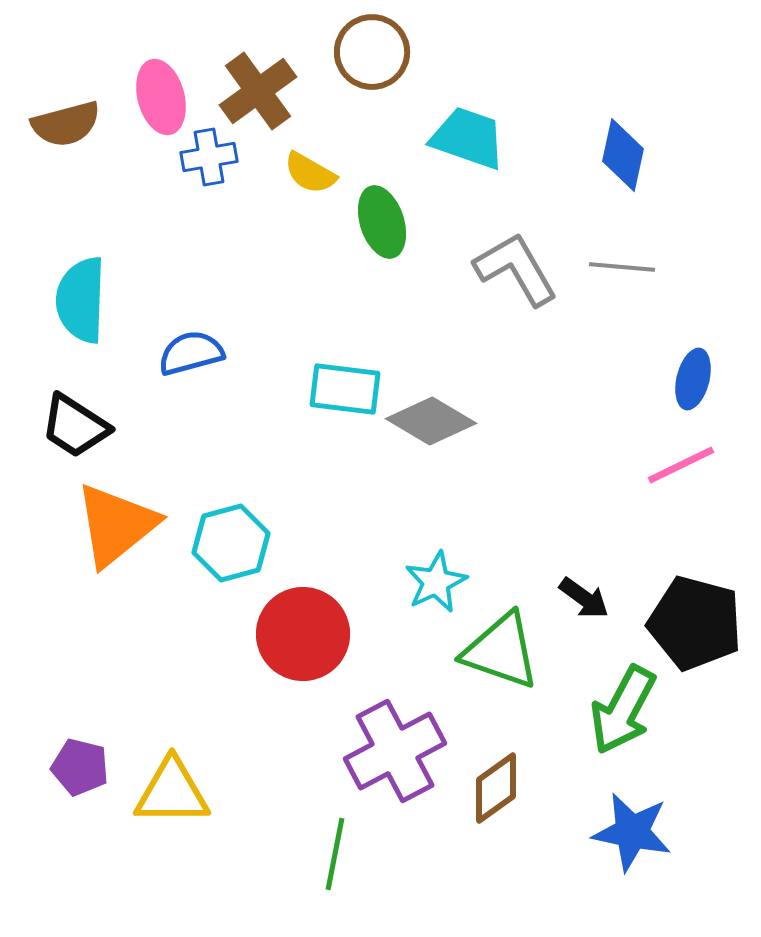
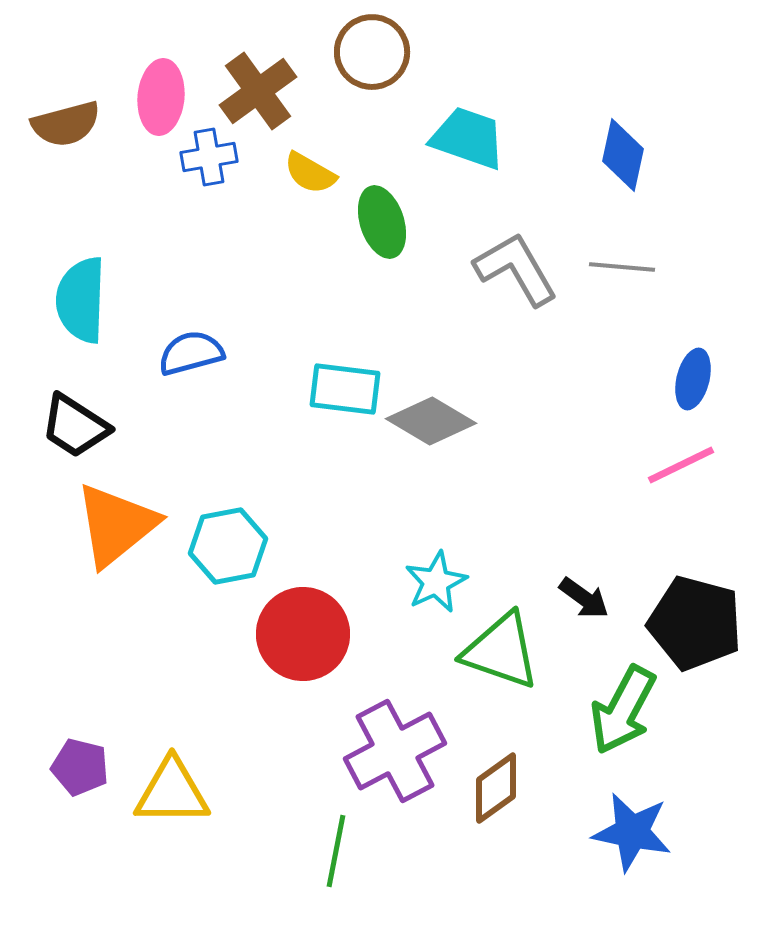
pink ellipse: rotated 20 degrees clockwise
cyan hexagon: moved 3 px left, 3 px down; rotated 4 degrees clockwise
green line: moved 1 px right, 3 px up
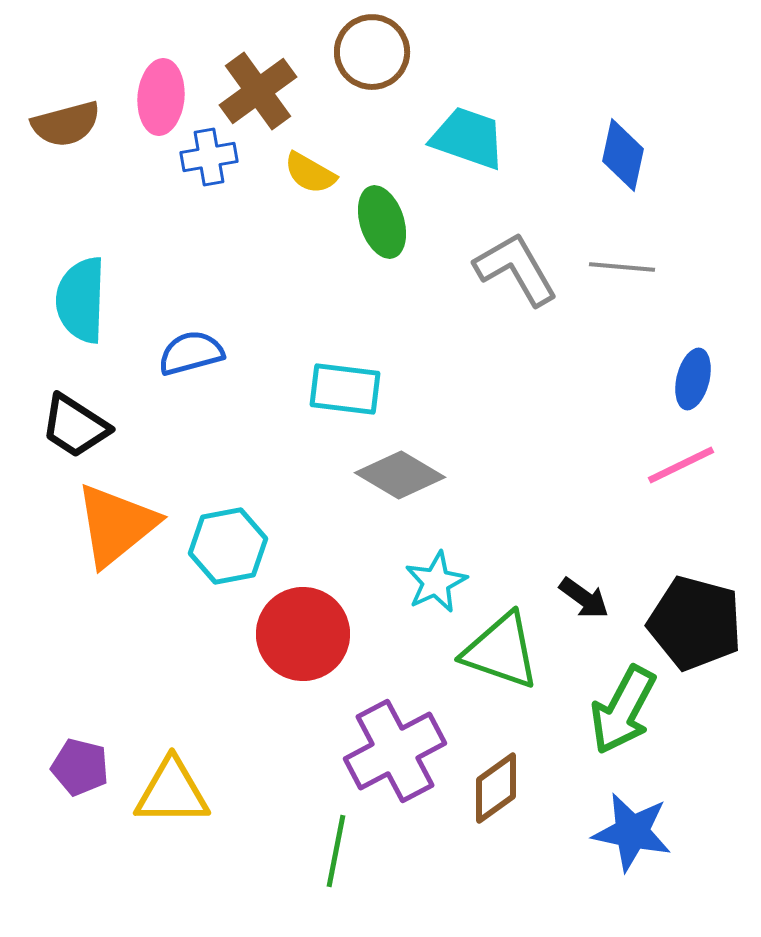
gray diamond: moved 31 px left, 54 px down
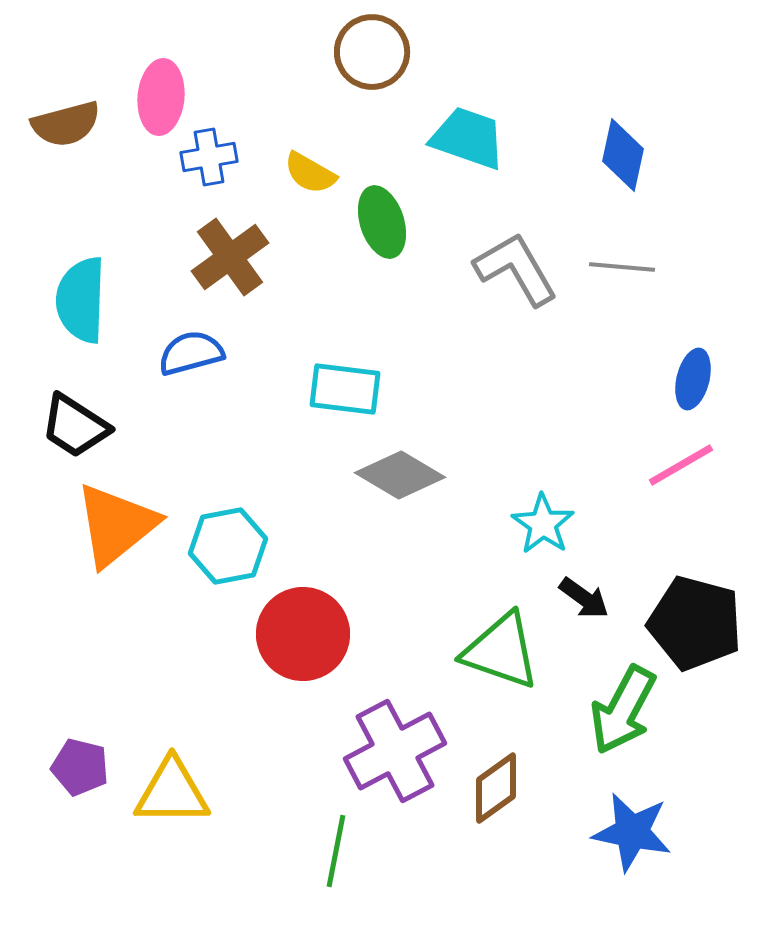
brown cross: moved 28 px left, 166 px down
pink line: rotated 4 degrees counterclockwise
cyan star: moved 107 px right, 58 px up; rotated 12 degrees counterclockwise
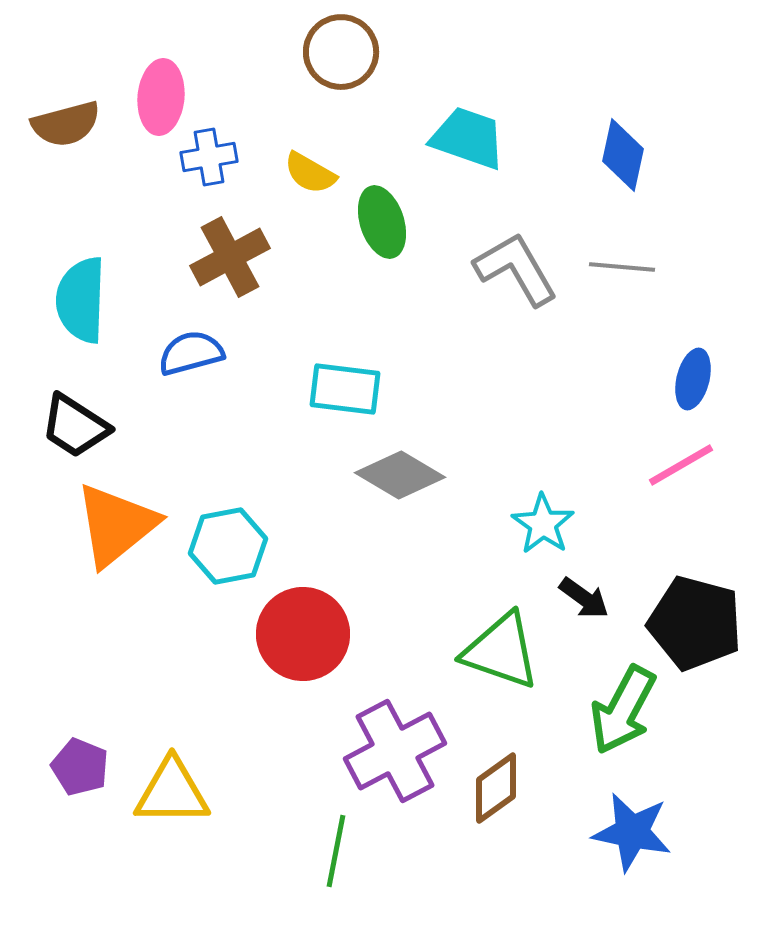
brown circle: moved 31 px left
brown cross: rotated 8 degrees clockwise
purple pentagon: rotated 8 degrees clockwise
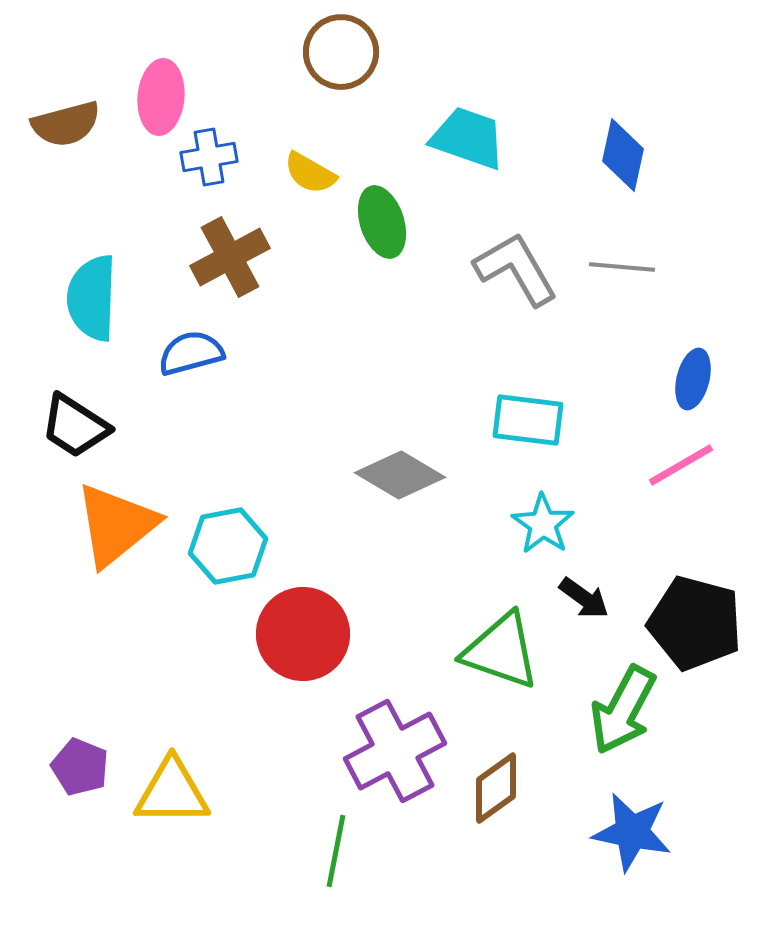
cyan semicircle: moved 11 px right, 2 px up
cyan rectangle: moved 183 px right, 31 px down
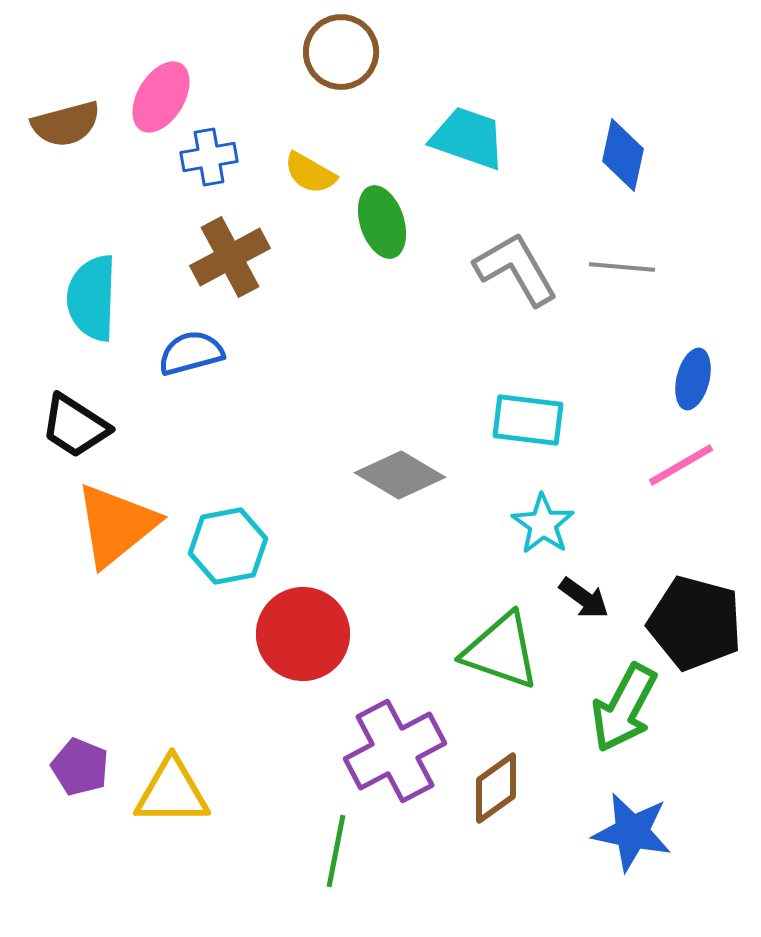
pink ellipse: rotated 26 degrees clockwise
green arrow: moved 1 px right, 2 px up
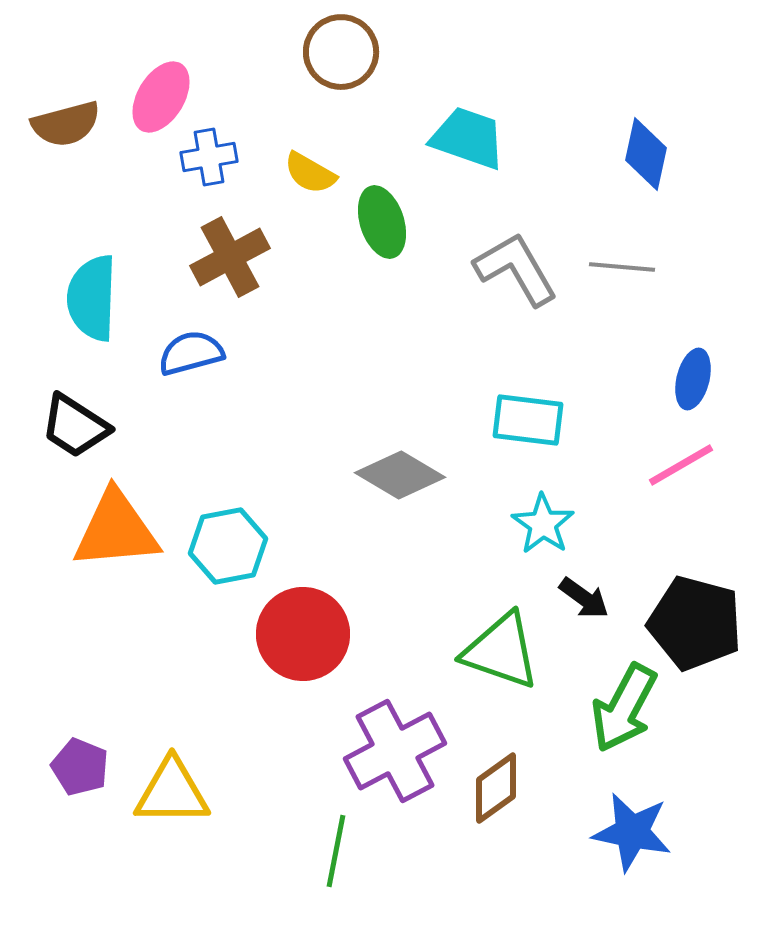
blue diamond: moved 23 px right, 1 px up
orange triangle: moved 5 px down; rotated 34 degrees clockwise
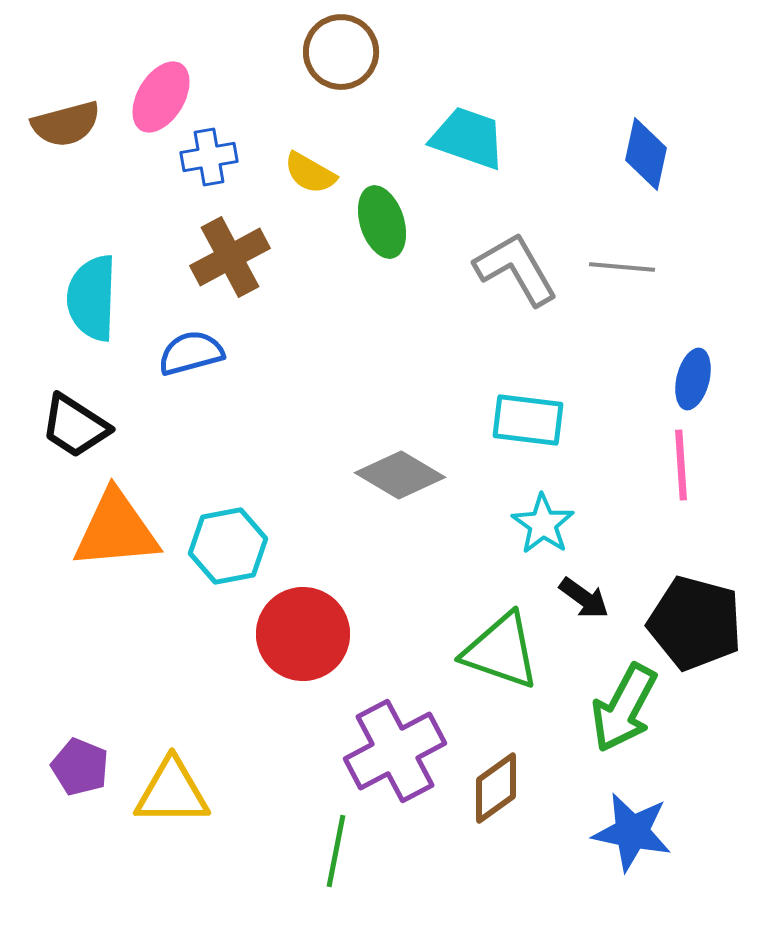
pink line: rotated 64 degrees counterclockwise
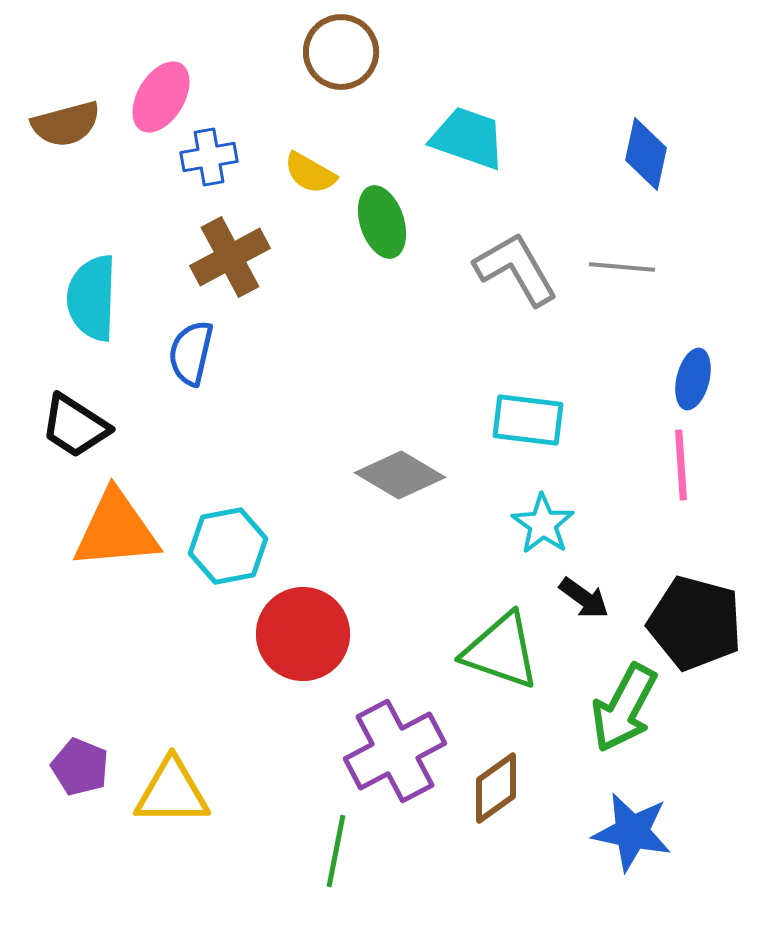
blue semicircle: rotated 62 degrees counterclockwise
